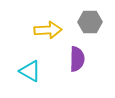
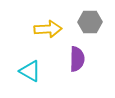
yellow arrow: moved 1 px up
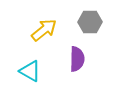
yellow arrow: moved 4 px left, 1 px down; rotated 36 degrees counterclockwise
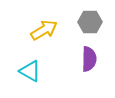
yellow arrow: rotated 8 degrees clockwise
purple semicircle: moved 12 px right
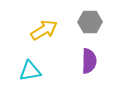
purple semicircle: moved 2 px down
cyan triangle: rotated 40 degrees counterclockwise
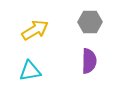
yellow arrow: moved 9 px left
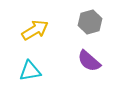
gray hexagon: rotated 15 degrees counterclockwise
purple semicircle: rotated 130 degrees clockwise
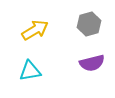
gray hexagon: moved 1 px left, 2 px down
purple semicircle: moved 3 px right, 2 px down; rotated 55 degrees counterclockwise
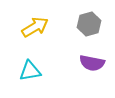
yellow arrow: moved 3 px up
purple semicircle: rotated 25 degrees clockwise
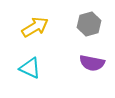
cyan triangle: moved 3 px up; rotated 35 degrees clockwise
